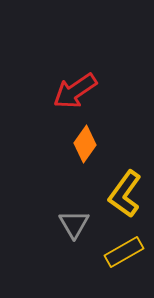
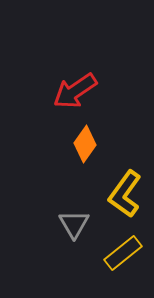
yellow rectangle: moved 1 px left, 1 px down; rotated 9 degrees counterclockwise
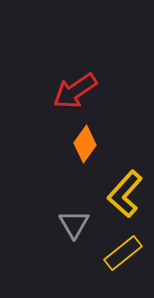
yellow L-shape: rotated 6 degrees clockwise
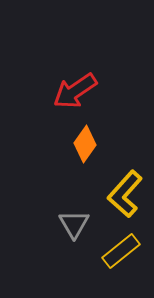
yellow rectangle: moved 2 px left, 2 px up
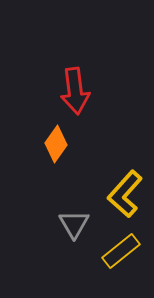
red arrow: rotated 63 degrees counterclockwise
orange diamond: moved 29 px left
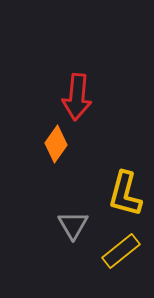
red arrow: moved 2 px right, 6 px down; rotated 12 degrees clockwise
yellow L-shape: rotated 27 degrees counterclockwise
gray triangle: moved 1 px left, 1 px down
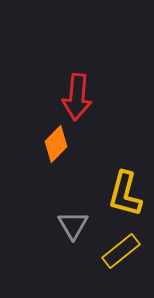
orange diamond: rotated 9 degrees clockwise
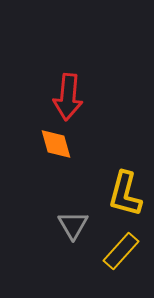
red arrow: moved 9 px left
orange diamond: rotated 60 degrees counterclockwise
yellow rectangle: rotated 9 degrees counterclockwise
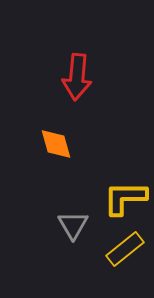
red arrow: moved 9 px right, 20 px up
yellow L-shape: moved 4 px down; rotated 75 degrees clockwise
yellow rectangle: moved 4 px right, 2 px up; rotated 9 degrees clockwise
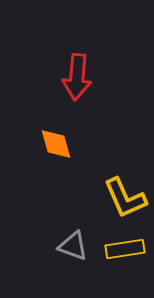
yellow L-shape: rotated 114 degrees counterclockwise
gray triangle: moved 21 px down; rotated 40 degrees counterclockwise
yellow rectangle: rotated 30 degrees clockwise
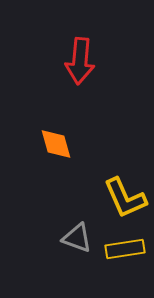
red arrow: moved 3 px right, 16 px up
gray triangle: moved 4 px right, 8 px up
